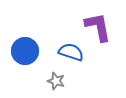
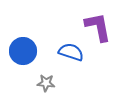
blue circle: moved 2 px left
gray star: moved 10 px left, 2 px down; rotated 12 degrees counterclockwise
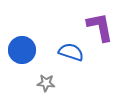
purple L-shape: moved 2 px right
blue circle: moved 1 px left, 1 px up
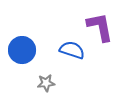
blue semicircle: moved 1 px right, 2 px up
gray star: rotated 12 degrees counterclockwise
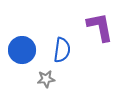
blue semicircle: moved 10 px left; rotated 80 degrees clockwise
gray star: moved 4 px up
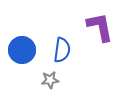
gray star: moved 4 px right, 1 px down
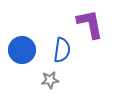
purple L-shape: moved 10 px left, 3 px up
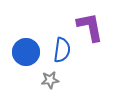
purple L-shape: moved 3 px down
blue circle: moved 4 px right, 2 px down
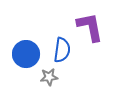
blue circle: moved 2 px down
gray star: moved 1 px left, 3 px up
